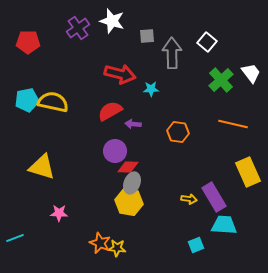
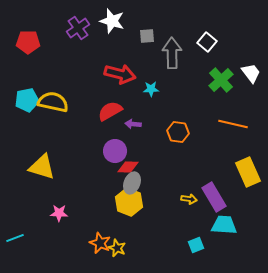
yellow hexagon: rotated 12 degrees clockwise
yellow star: rotated 18 degrees clockwise
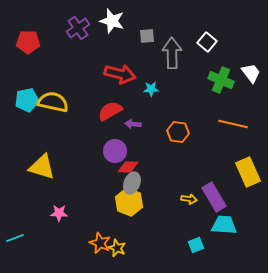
green cross: rotated 25 degrees counterclockwise
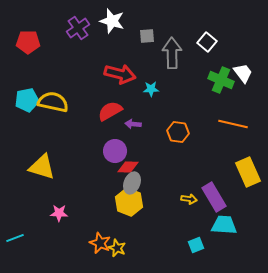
white trapezoid: moved 8 px left
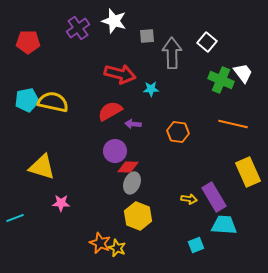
white star: moved 2 px right
yellow hexagon: moved 9 px right, 14 px down
pink star: moved 2 px right, 10 px up
cyan line: moved 20 px up
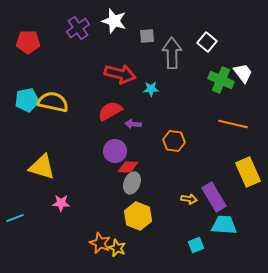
orange hexagon: moved 4 px left, 9 px down
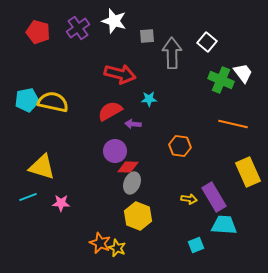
red pentagon: moved 10 px right, 10 px up; rotated 15 degrees clockwise
cyan star: moved 2 px left, 10 px down
orange hexagon: moved 6 px right, 5 px down
cyan line: moved 13 px right, 21 px up
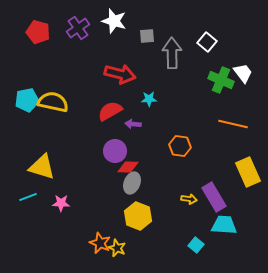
cyan square: rotated 28 degrees counterclockwise
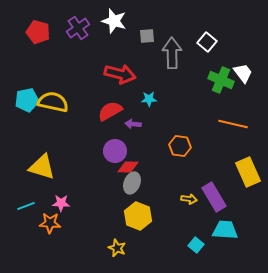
cyan line: moved 2 px left, 9 px down
cyan trapezoid: moved 1 px right, 5 px down
orange star: moved 50 px left, 20 px up; rotated 20 degrees counterclockwise
